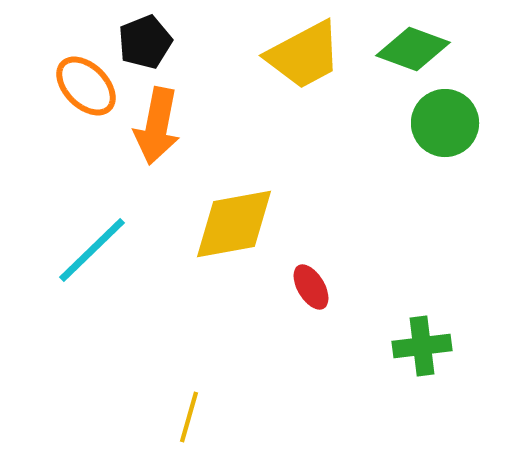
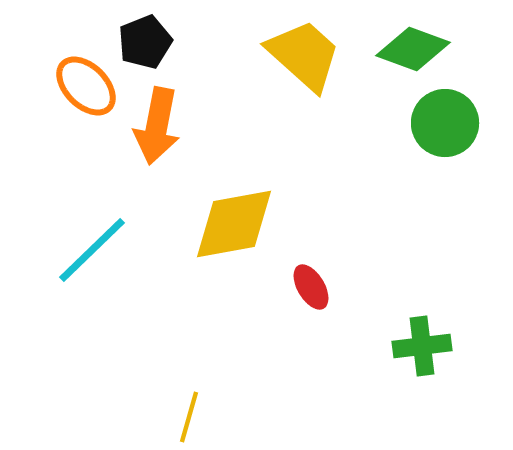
yellow trapezoid: rotated 110 degrees counterclockwise
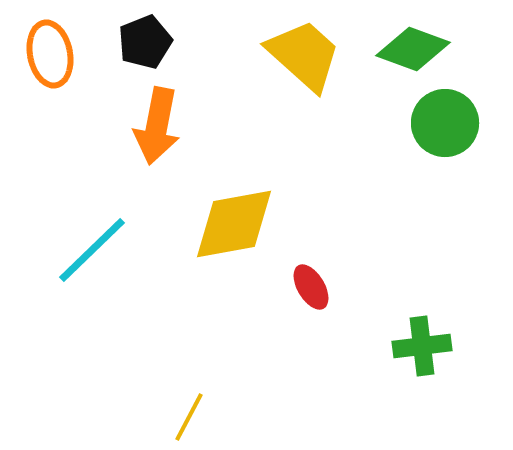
orange ellipse: moved 36 px left, 32 px up; rotated 34 degrees clockwise
yellow line: rotated 12 degrees clockwise
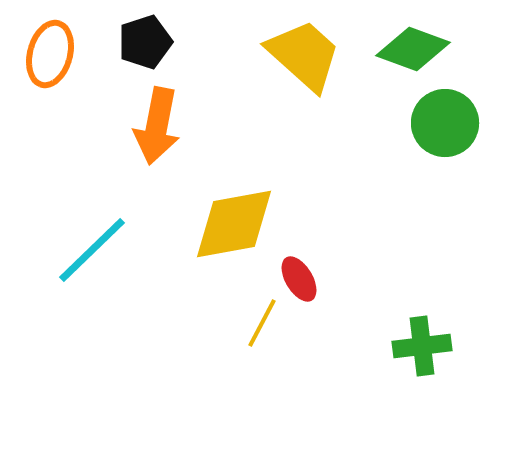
black pentagon: rotated 4 degrees clockwise
orange ellipse: rotated 26 degrees clockwise
red ellipse: moved 12 px left, 8 px up
yellow line: moved 73 px right, 94 px up
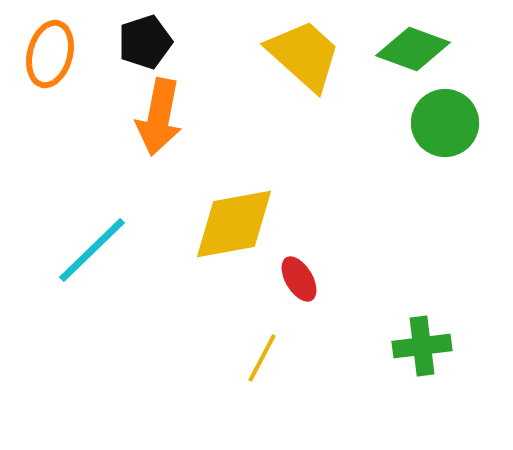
orange arrow: moved 2 px right, 9 px up
yellow line: moved 35 px down
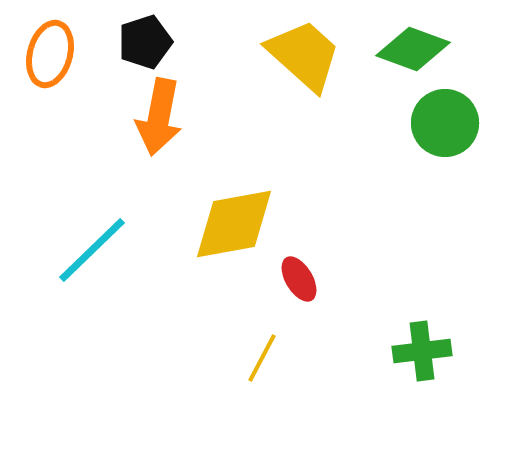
green cross: moved 5 px down
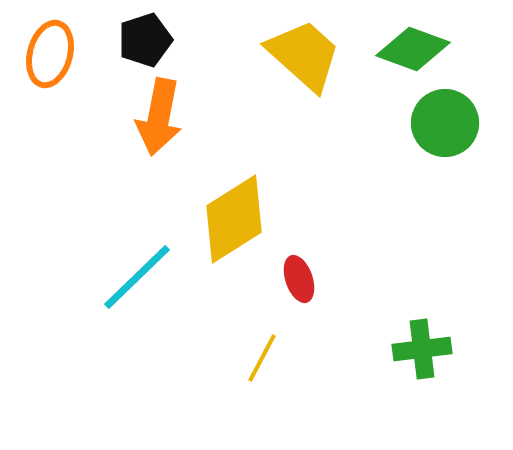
black pentagon: moved 2 px up
yellow diamond: moved 5 px up; rotated 22 degrees counterclockwise
cyan line: moved 45 px right, 27 px down
red ellipse: rotated 12 degrees clockwise
green cross: moved 2 px up
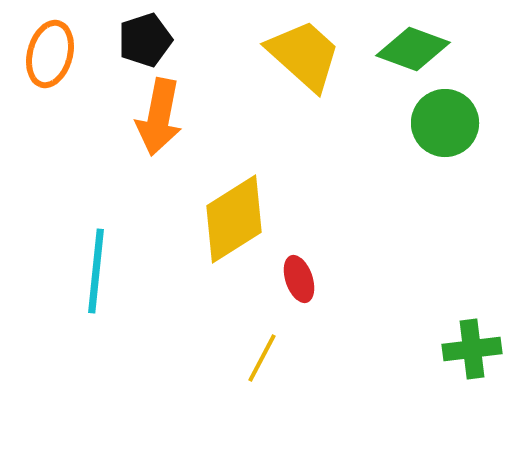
cyan line: moved 41 px left, 6 px up; rotated 40 degrees counterclockwise
green cross: moved 50 px right
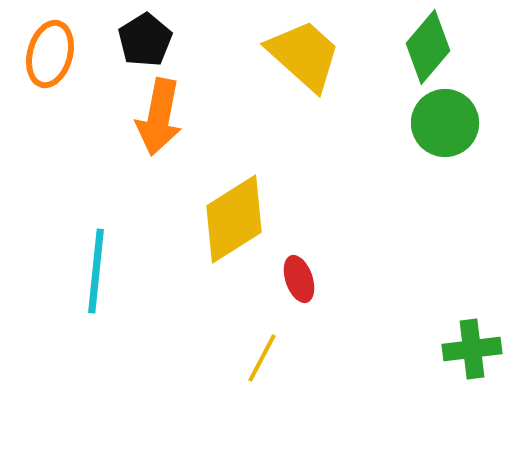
black pentagon: rotated 14 degrees counterclockwise
green diamond: moved 15 px right, 2 px up; rotated 70 degrees counterclockwise
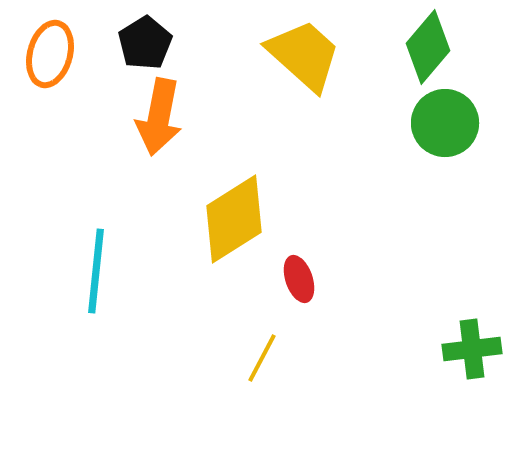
black pentagon: moved 3 px down
